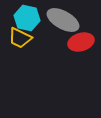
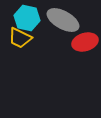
red ellipse: moved 4 px right
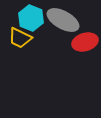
cyan hexagon: moved 4 px right; rotated 10 degrees clockwise
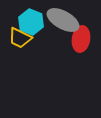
cyan hexagon: moved 4 px down
red ellipse: moved 4 px left, 3 px up; rotated 65 degrees counterclockwise
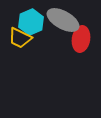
cyan hexagon: rotated 15 degrees clockwise
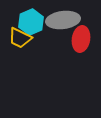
gray ellipse: rotated 36 degrees counterclockwise
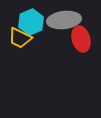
gray ellipse: moved 1 px right
red ellipse: rotated 25 degrees counterclockwise
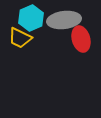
cyan hexagon: moved 4 px up
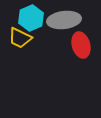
red ellipse: moved 6 px down
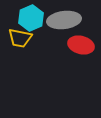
yellow trapezoid: rotated 15 degrees counterclockwise
red ellipse: rotated 60 degrees counterclockwise
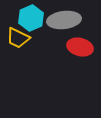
yellow trapezoid: moved 2 px left; rotated 15 degrees clockwise
red ellipse: moved 1 px left, 2 px down
